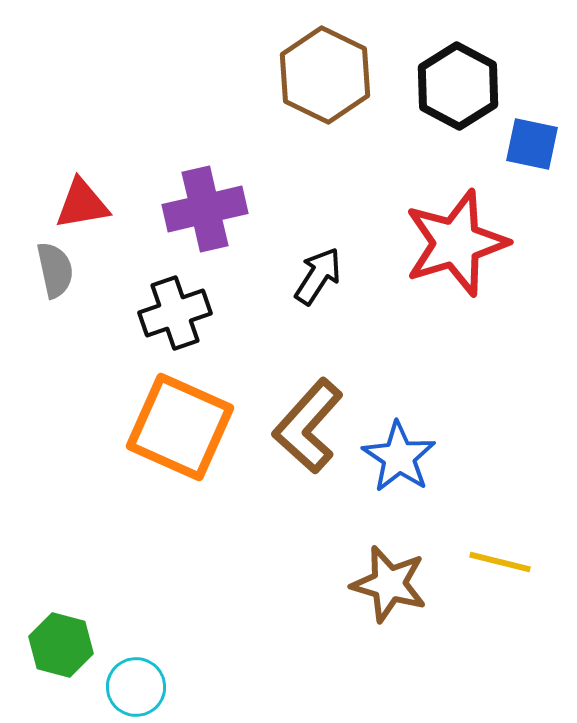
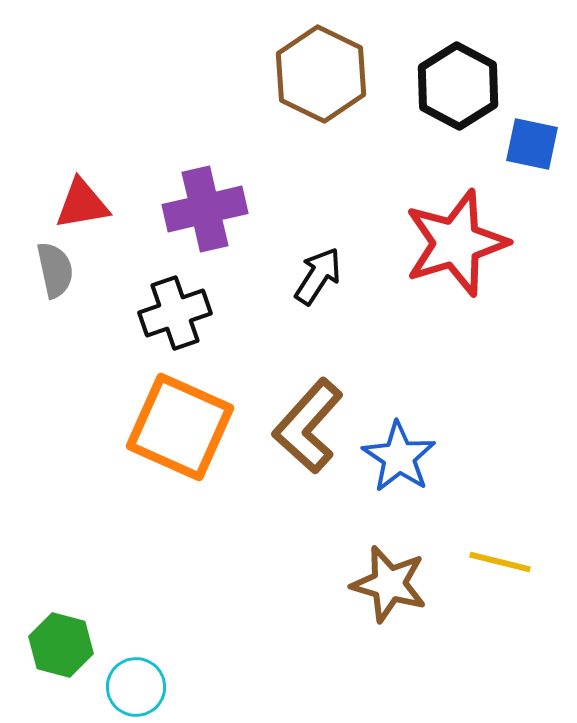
brown hexagon: moved 4 px left, 1 px up
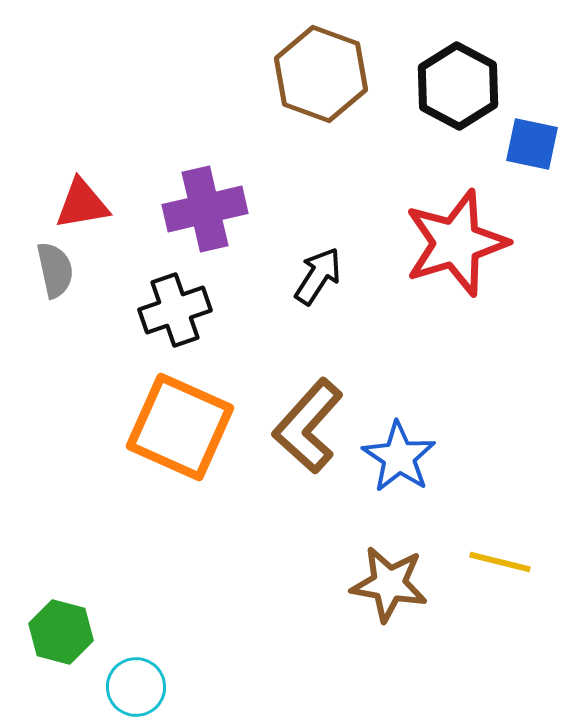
brown hexagon: rotated 6 degrees counterclockwise
black cross: moved 3 px up
brown star: rotated 6 degrees counterclockwise
green hexagon: moved 13 px up
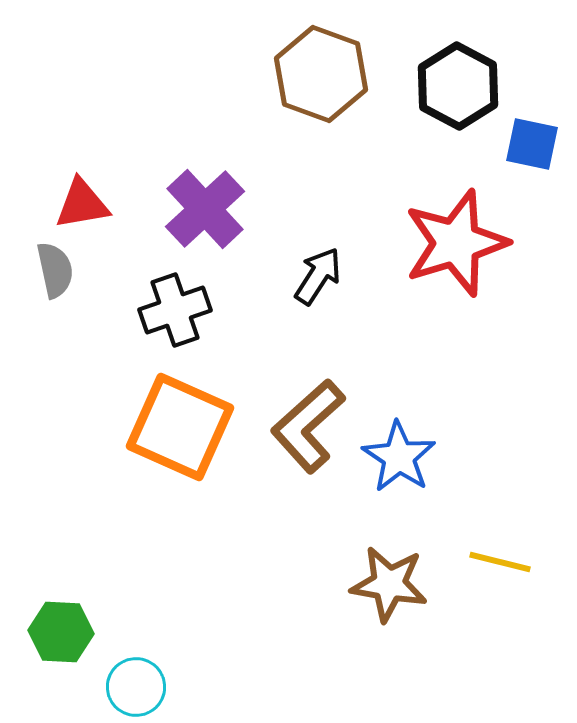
purple cross: rotated 30 degrees counterclockwise
brown L-shape: rotated 6 degrees clockwise
green hexagon: rotated 12 degrees counterclockwise
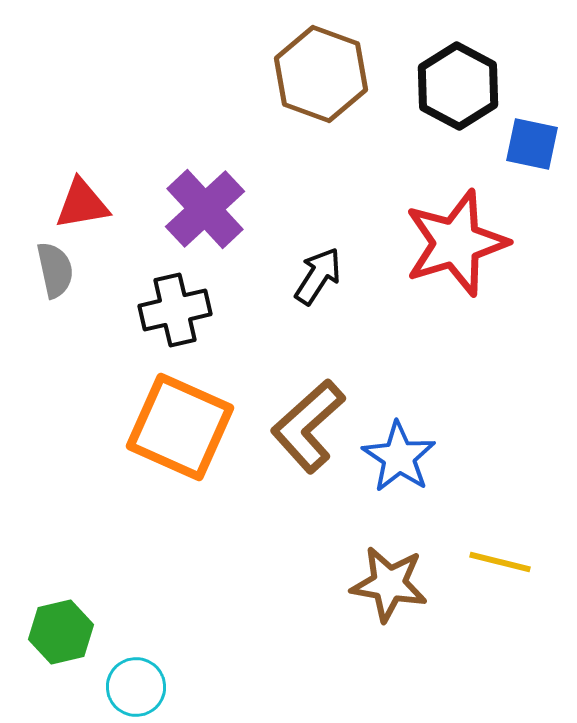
black cross: rotated 6 degrees clockwise
green hexagon: rotated 16 degrees counterclockwise
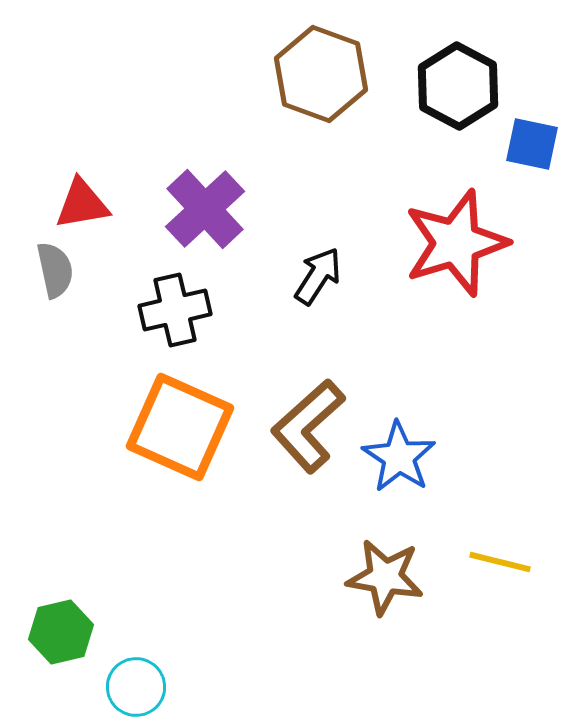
brown star: moved 4 px left, 7 px up
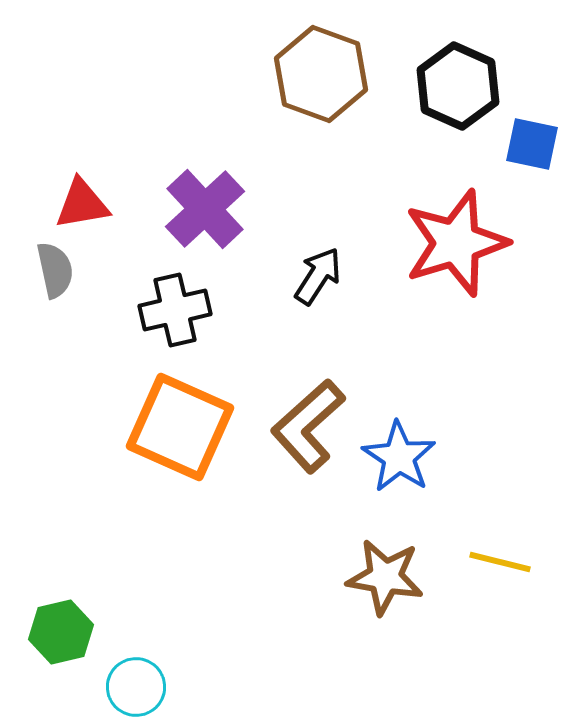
black hexagon: rotated 4 degrees counterclockwise
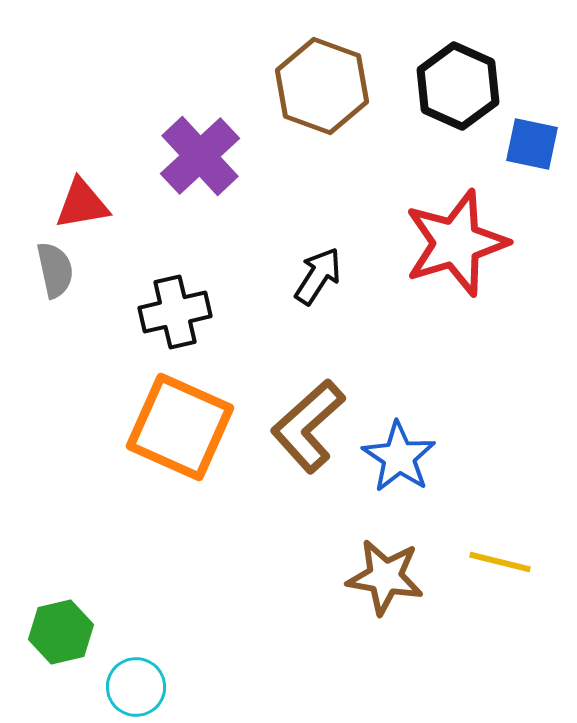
brown hexagon: moved 1 px right, 12 px down
purple cross: moved 5 px left, 53 px up
black cross: moved 2 px down
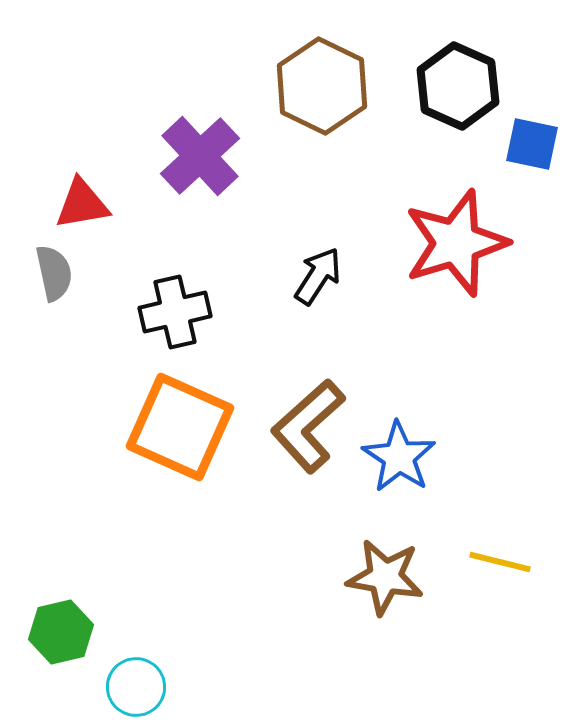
brown hexagon: rotated 6 degrees clockwise
gray semicircle: moved 1 px left, 3 px down
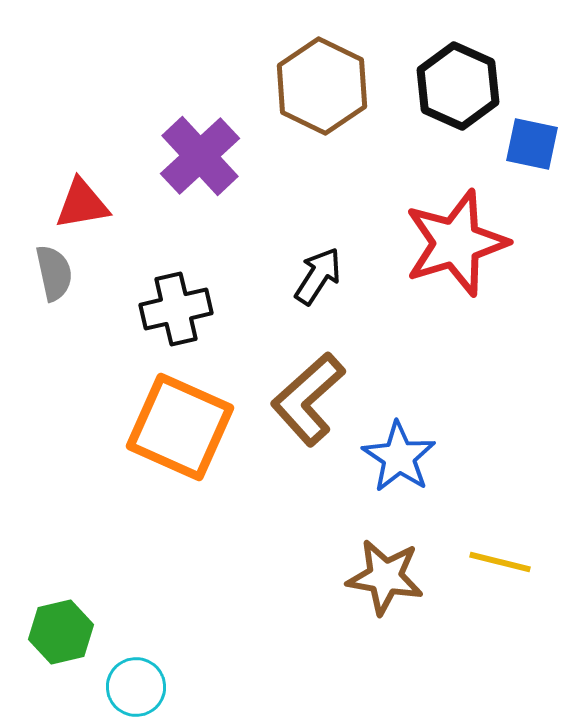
black cross: moved 1 px right, 3 px up
brown L-shape: moved 27 px up
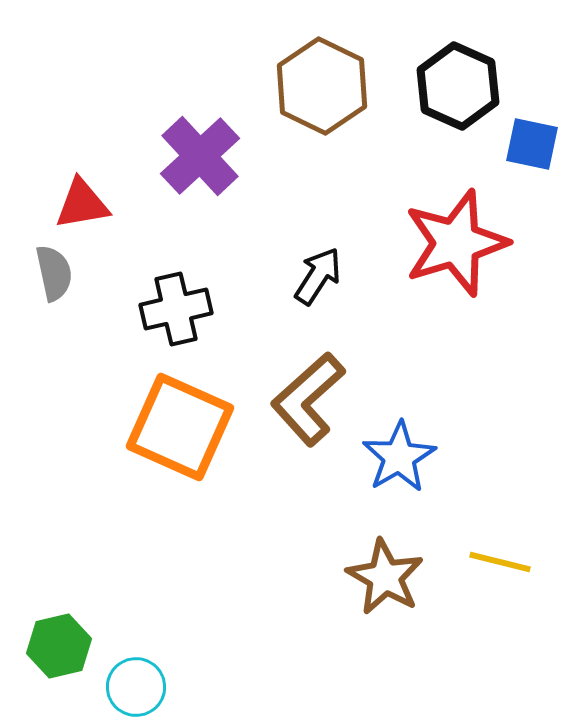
blue star: rotated 8 degrees clockwise
brown star: rotated 20 degrees clockwise
green hexagon: moved 2 px left, 14 px down
